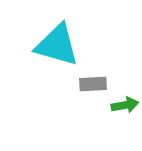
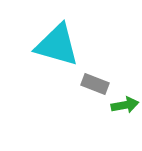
gray rectangle: moved 2 px right; rotated 24 degrees clockwise
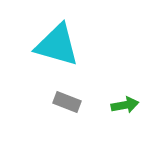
gray rectangle: moved 28 px left, 18 px down
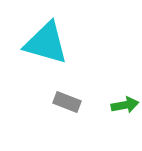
cyan triangle: moved 11 px left, 2 px up
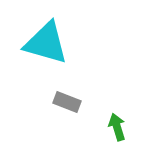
green arrow: moved 8 px left, 22 px down; rotated 96 degrees counterclockwise
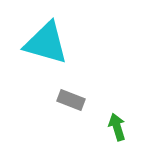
gray rectangle: moved 4 px right, 2 px up
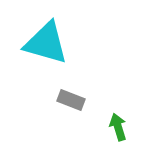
green arrow: moved 1 px right
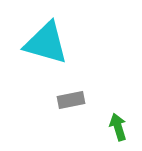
gray rectangle: rotated 32 degrees counterclockwise
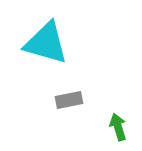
gray rectangle: moved 2 px left
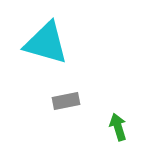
gray rectangle: moved 3 px left, 1 px down
